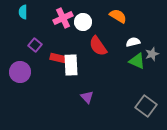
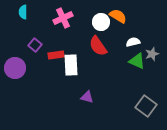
white circle: moved 18 px right
red rectangle: moved 2 px left, 3 px up; rotated 21 degrees counterclockwise
purple circle: moved 5 px left, 4 px up
purple triangle: rotated 32 degrees counterclockwise
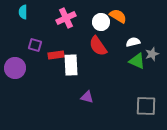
pink cross: moved 3 px right
purple square: rotated 24 degrees counterclockwise
gray square: rotated 35 degrees counterclockwise
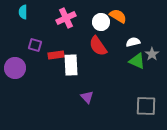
gray star: rotated 16 degrees counterclockwise
purple triangle: rotated 32 degrees clockwise
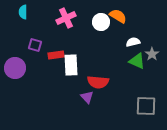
red semicircle: moved 36 px down; rotated 50 degrees counterclockwise
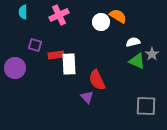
pink cross: moved 7 px left, 3 px up
white rectangle: moved 2 px left, 1 px up
red semicircle: moved 1 px left, 2 px up; rotated 60 degrees clockwise
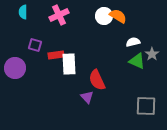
white circle: moved 3 px right, 6 px up
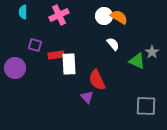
orange semicircle: moved 1 px right, 1 px down
white semicircle: moved 20 px left, 2 px down; rotated 64 degrees clockwise
gray star: moved 2 px up
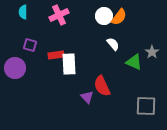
orange semicircle: rotated 96 degrees clockwise
purple square: moved 5 px left
green triangle: moved 3 px left, 1 px down
red semicircle: moved 5 px right, 6 px down
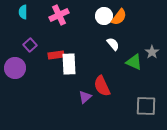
purple square: rotated 32 degrees clockwise
purple triangle: moved 2 px left; rotated 32 degrees clockwise
